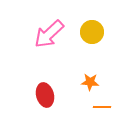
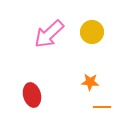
red ellipse: moved 13 px left
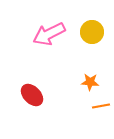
pink arrow: rotated 16 degrees clockwise
red ellipse: rotated 30 degrees counterclockwise
orange line: moved 1 px left, 1 px up; rotated 12 degrees counterclockwise
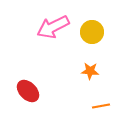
pink arrow: moved 4 px right, 7 px up
orange star: moved 11 px up
red ellipse: moved 4 px left, 4 px up
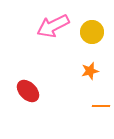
pink arrow: moved 1 px up
orange star: rotated 18 degrees counterclockwise
orange line: rotated 12 degrees clockwise
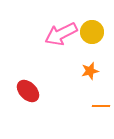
pink arrow: moved 8 px right, 8 px down
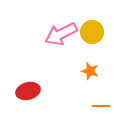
orange star: rotated 30 degrees clockwise
red ellipse: rotated 60 degrees counterclockwise
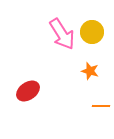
pink arrow: moved 1 px right; rotated 96 degrees counterclockwise
red ellipse: rotated 20 degrees counterclockwise
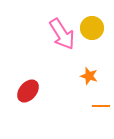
yellow circle: moved 4 px up
orange star: moved 1 px left, 5 px down
red ellipse: rotated 15 degrees counterclockwise
